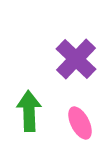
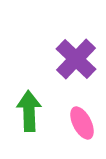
pink ellipse: moved 2 px right
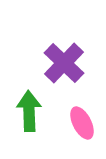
purple cross: moved 12 px left, 4 px down
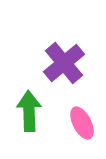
purple cross: rotated 6 degrees clockwise
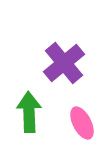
green arrow: moved 1 px down
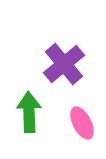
purple cross: moved 1 px down
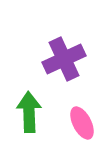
purple cross: moved 5 px up; rotated 15 degrees clockwise
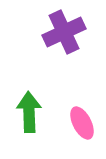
purple cross: moved 27 px up
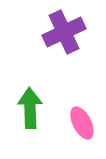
green arrow: moved 1 px right, 4 px up
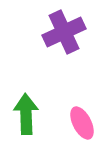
green arrow: moved 4 px left, 6 px down
